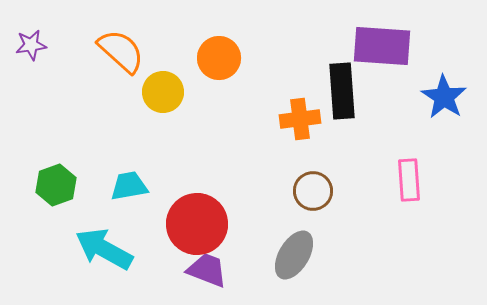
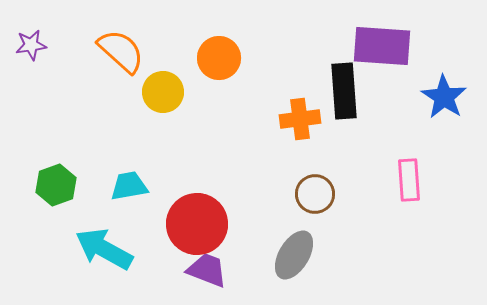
black rectangle: moved 2 px right
brown circle: moved 2 px right, 3 px down
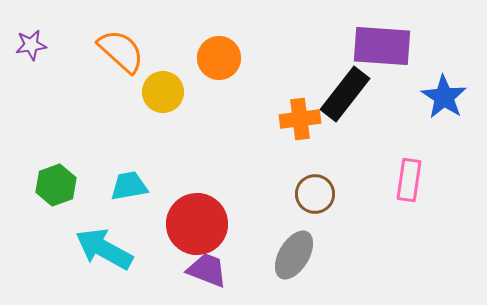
black rectangle: moved 1 px right, 3 px down; rotated 42 degrees clockwise
pink rectangle: rotated 12 degrees clockwise
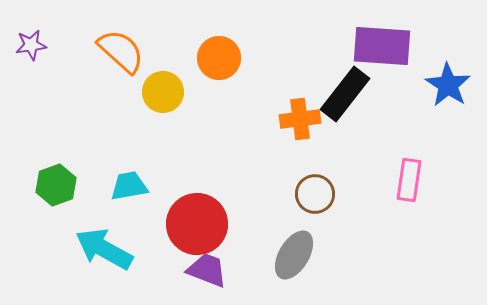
blue star: moved 4 px right, 12 px up
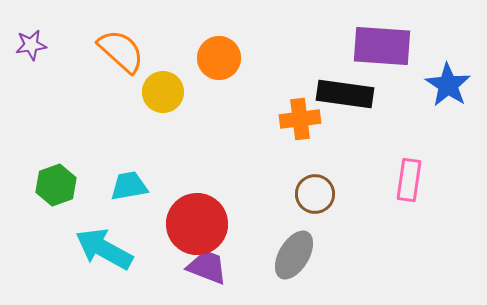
black rectangle: rotated 60 degrees clockwise
purple trapezoid: moved 3 px up
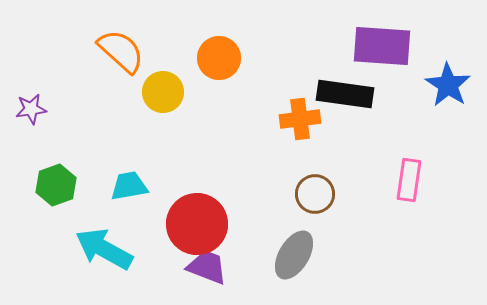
purple star: moved 64 px down
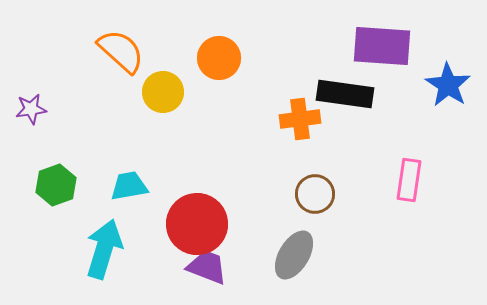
cyan arrow: rotated 78 degrees clockwise
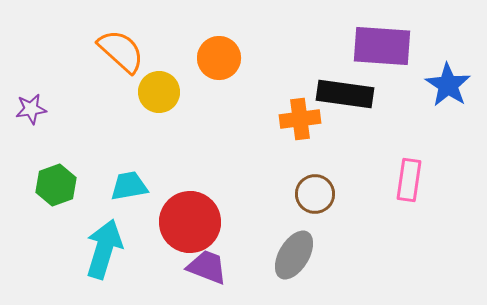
yellow circle: moved 4 px left
red circle: moved 7 px left, 2 px up
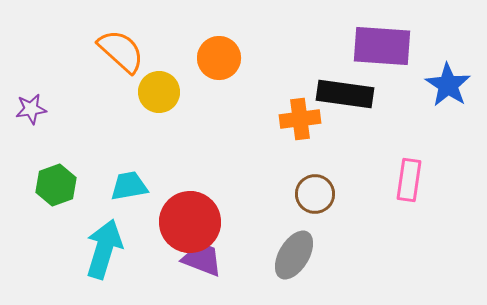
purple trapezoid: moved 5 px left, 8 px up
